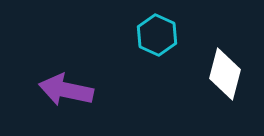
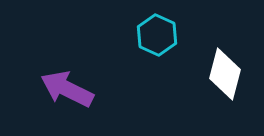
purple arrow: moved 1 px right, 1 px up; rotated 14 degrees clockwise
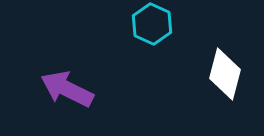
cyan hexagon: moved 5 px left, 11 px up
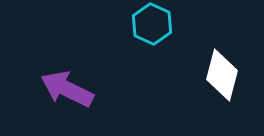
white diamond: moved 3 px left, 1 px down
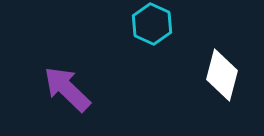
purple arrow: rotated 18 degrees clockwise
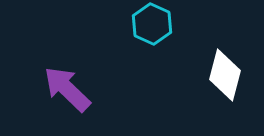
white diamond: moved 3 px right
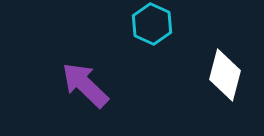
purple arrow: moved 18 px right, 4 px up
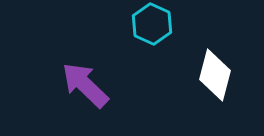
white diamond: moved 10 px left
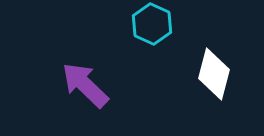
white diamond: moved 1 px left, 1 px up
